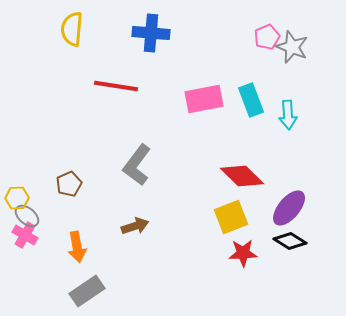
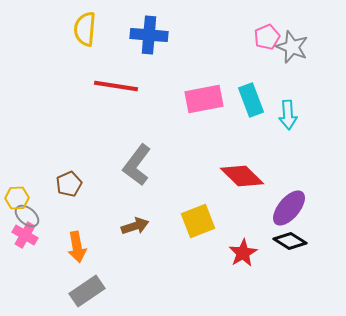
yellow semicircle: moved 13 px right
blue cross: moved 2 px left, 2 px down
yellow square: moved 33 px left, 4 px down
red star: rotated 28 degrees counterclockwise
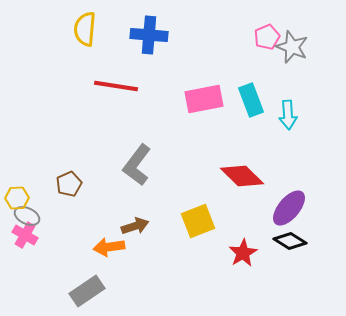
gray ellipse: rotated 15 degrees counterclockwise
orange arrow: moved 32 px right; rotated 92 degrees clockwise
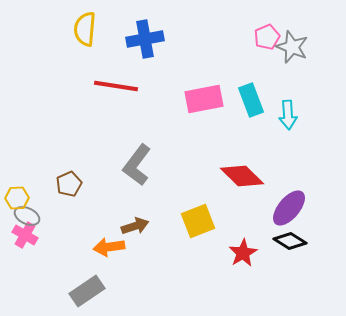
blue cross: moved 4 px left, 4 px down; rotated 15 degrees counterclockwise
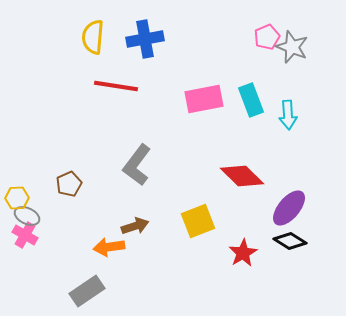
yellow semicircle: moved 8 px right, 8 px down
